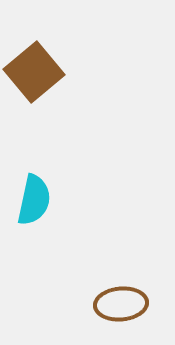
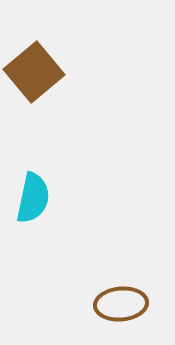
cyan semicircle: moved 1 px left, 2 px up
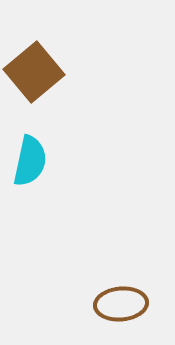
cyan semicircle: moved 3 px left, 37 px up
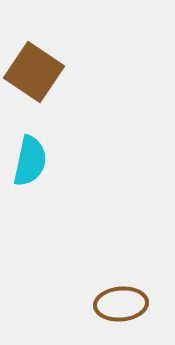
brown square: rotated 16 degrees counterclockwise
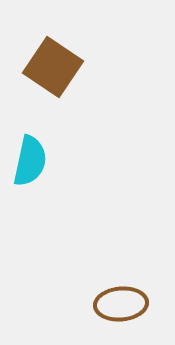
brown square: moved 19 px right, 5 px up
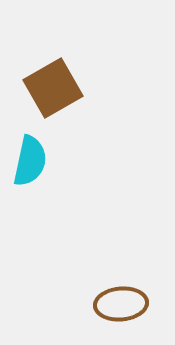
brown square: moved 21 px down; rotated 26 degrees clockwise
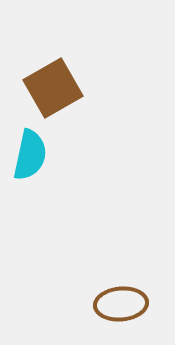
cyan semicircle: moved 6 px up
